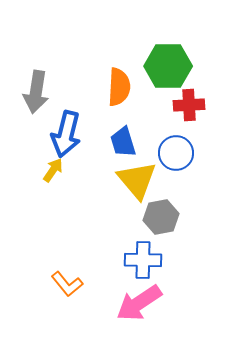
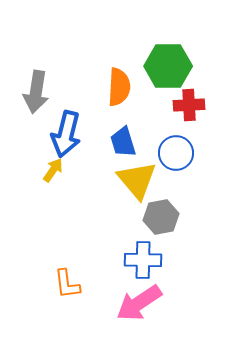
orange L-shape: rotated 32 degrees clockwise
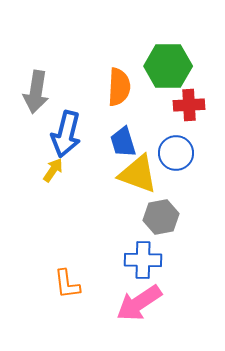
yellow triangle: moved 1 px right, 6 px up; rotated 30 degrees counterclockwise
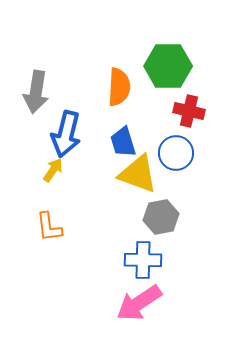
red cross: moved 6 px down; rotated 16 degrees clockwise
orange L-shape: moved 18 px left, 57 px up
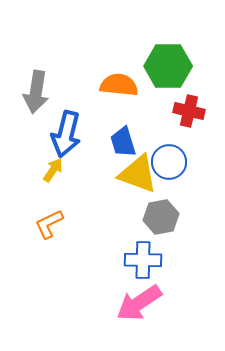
orange semicircle: moved 2 px up; rotated 87 degrees counterclockwise
blue circle: moved 7 px left, 9 px down
orange L-shape: moved 3 px up; rotated 72 degrees clockwise
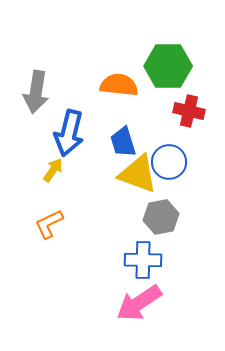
blue arrow: moved 3 px right, 1 px up
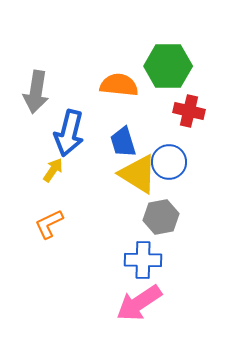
yellow triangle: rotated 12 degrees clockwise
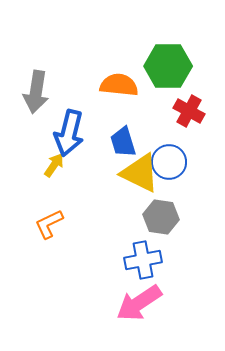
red cross: rotated 16 degrees clockwise
yellow arrow: moved 1 px right, 5 px up
yellow triangle: moved 2 px right, 1 px up; rotated 6 degrees counterclockwise
gray hexagon: rotated 20 degrees clockwise
blue cross: rotated 12 degrees counterclockwise
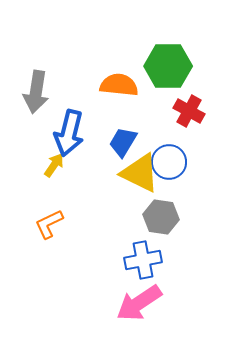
blue trapezoid: rotated 48 degrees clockwise
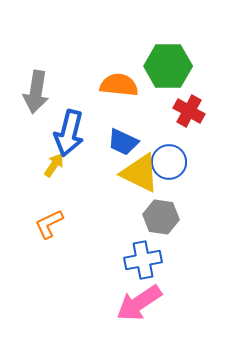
blue trapezoid: rotated 96 degrees counterclockwise
